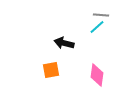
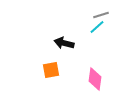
gray line: rotated 21 degrees counterclockwise
pink diamond: moved 2 px left, 4 px down
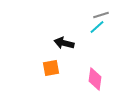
orange square: moved 2 px up
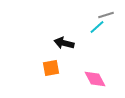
gray line: moved 5 px right
pink diamond: rotated 35 degrees counterclockwise
